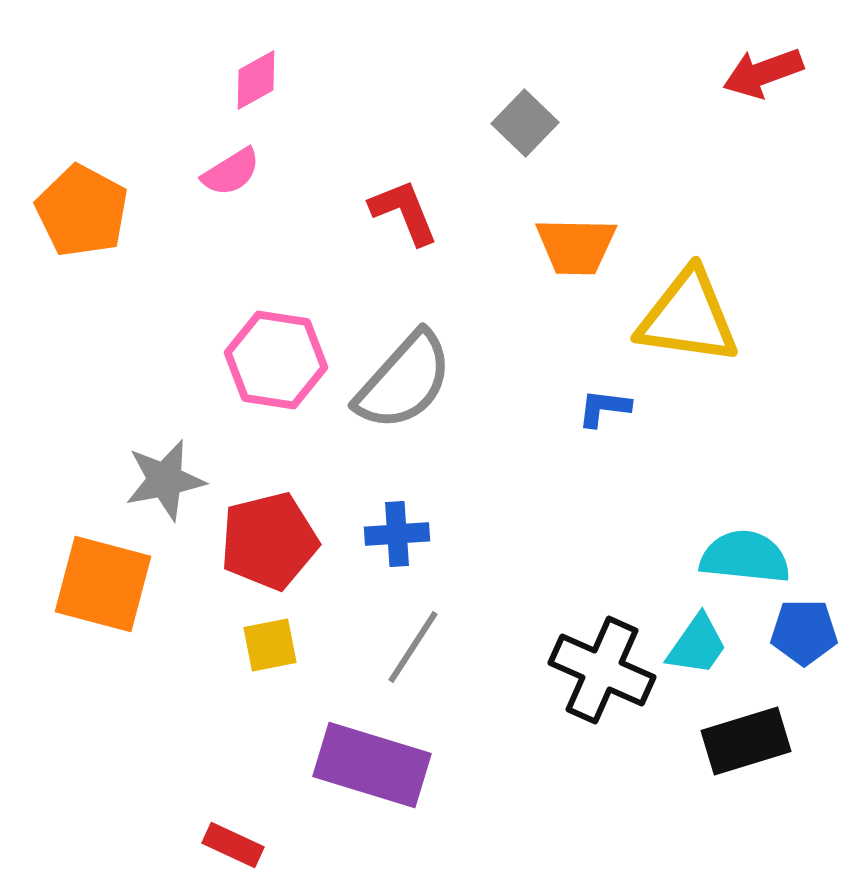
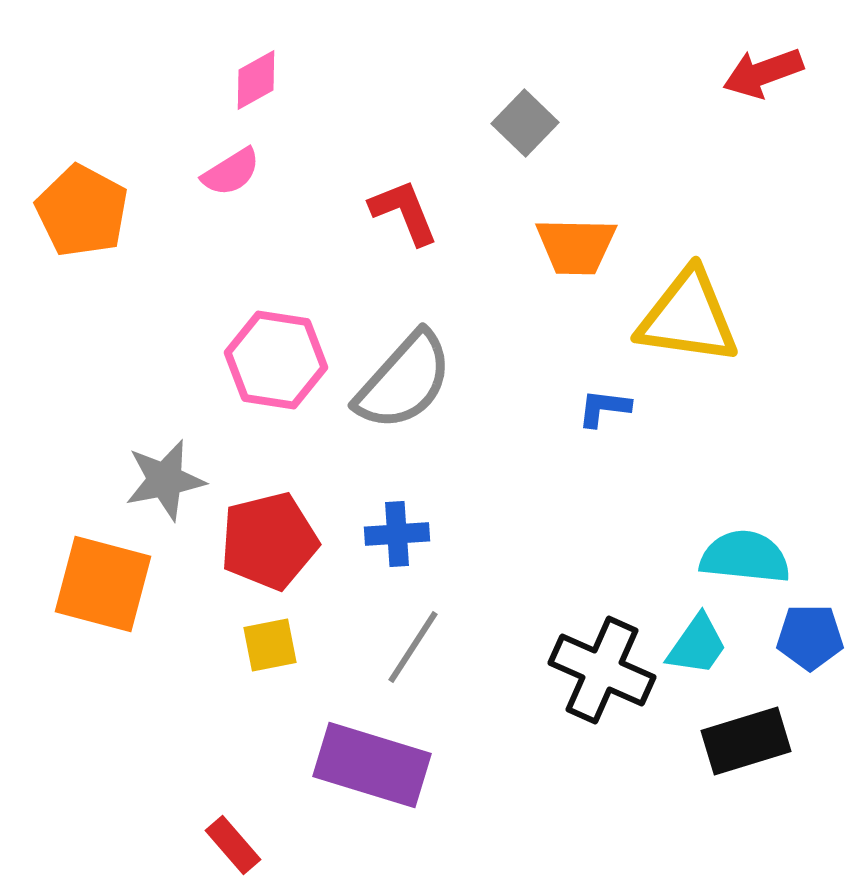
blue pentagon: moved 6 px right, 5 px down
red rectangle: rotated 24 degrees clockwise
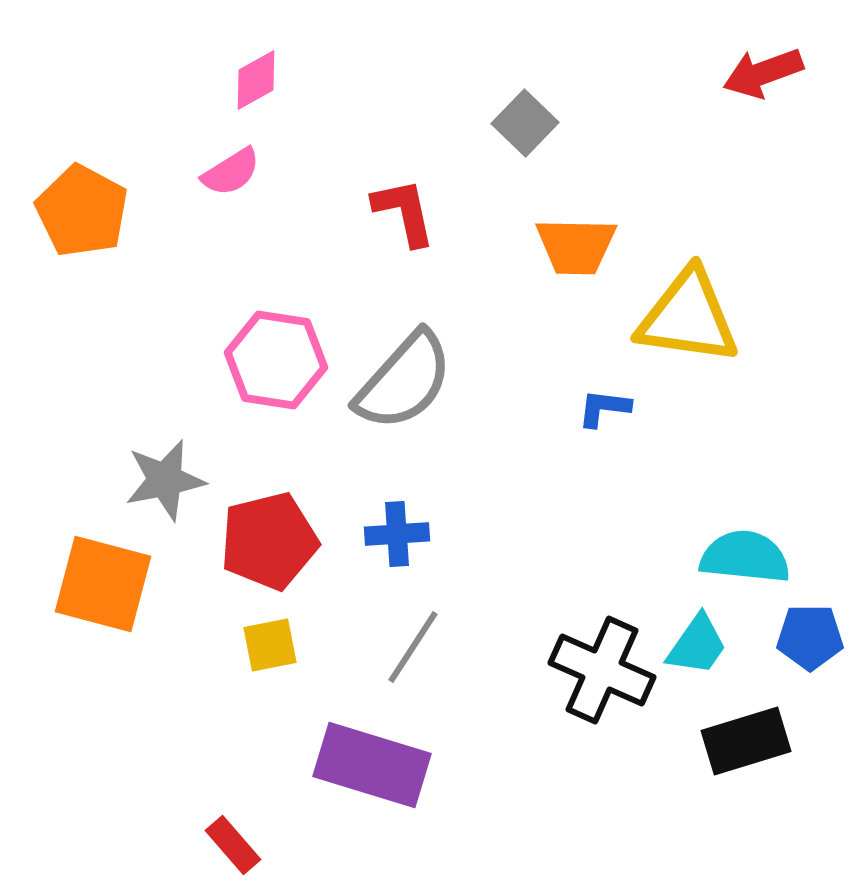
red L-shape: rotated 10 degrees clockwise
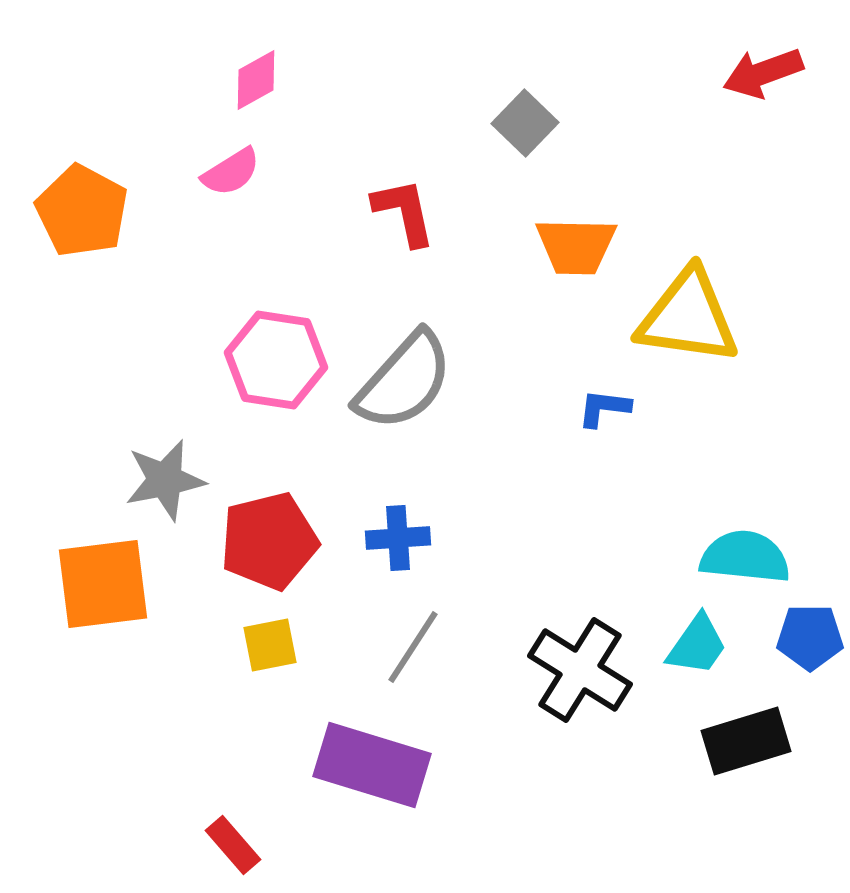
blue cross: moved 1 px right, 4 px down
orange square: rotated 22 degrees counterclockwise
black cross: moved 22 px left; rotated 8 degrees clockwise
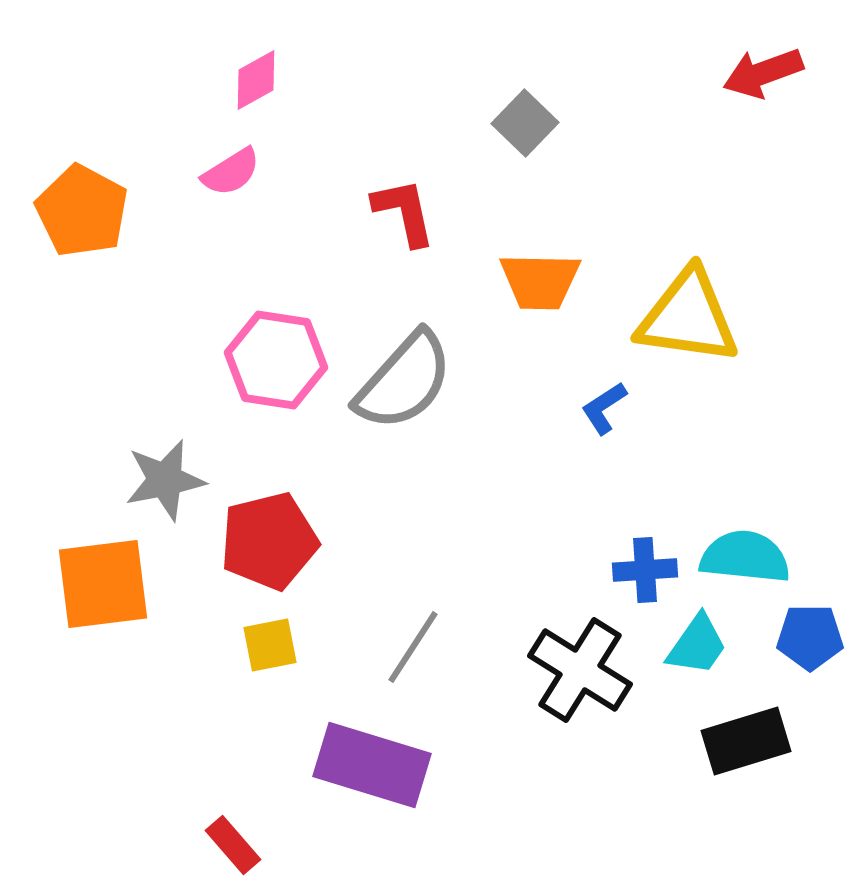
orange trapezoid: moved 36 px left, 35 px down
blue L-shape: rotated 40 degrees counterclockwise
blue cross: moved 247 px right, 32 px down
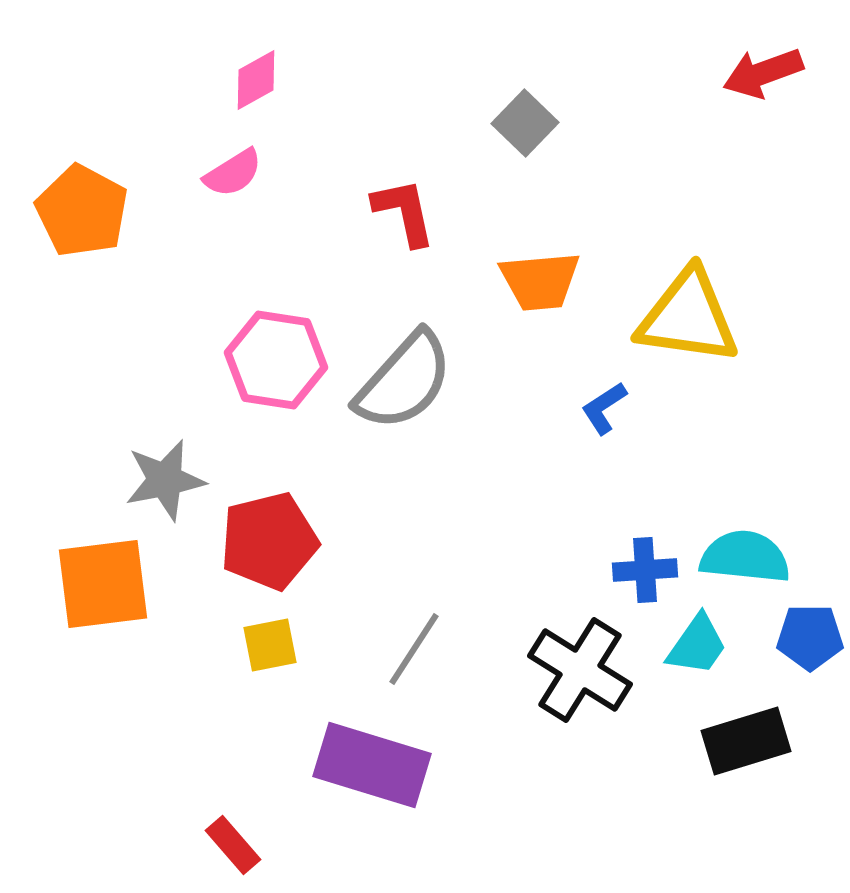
pink semicircle: moved 2 px right, 1 px down
orange trapezoid: rotated 6 degrees counterclockwise
gray line: moved 1 px right, 2 px down
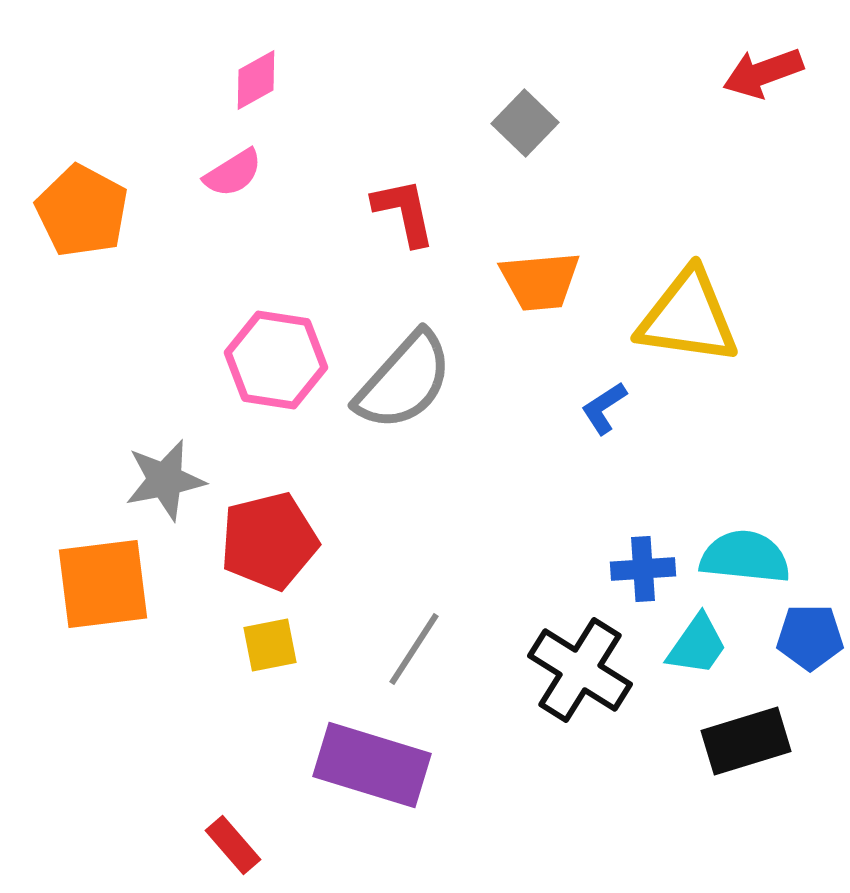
blue cross: moved 2 px left, 1 px up
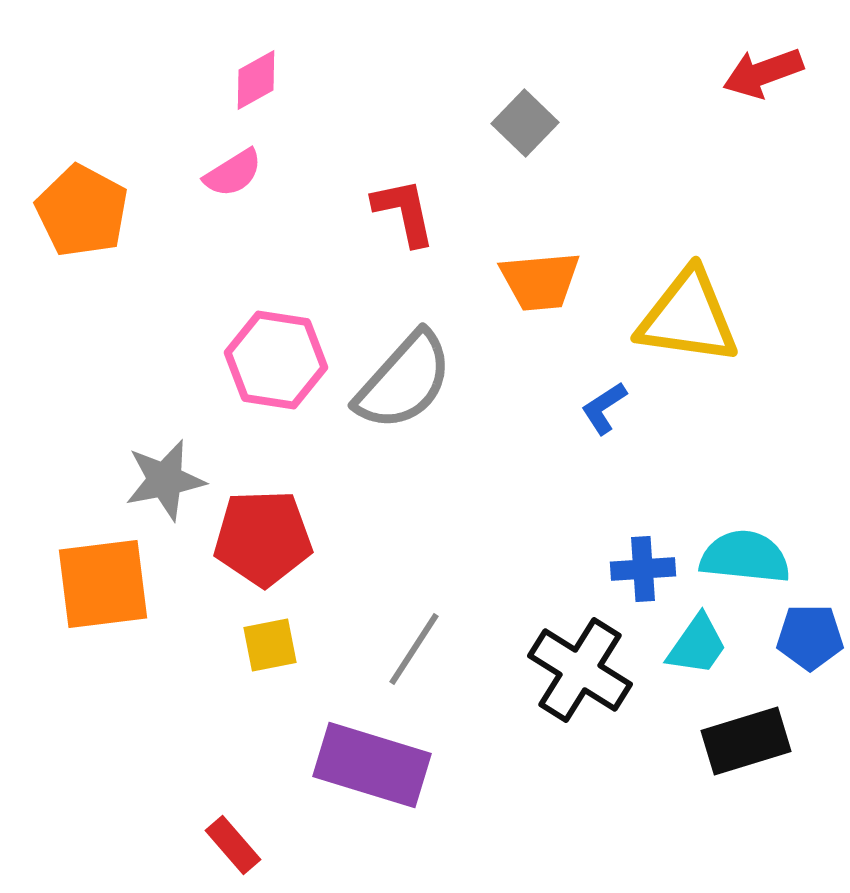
red pentagon: moved 6 px left, 3 px up; rotated 12 degrees clockwise
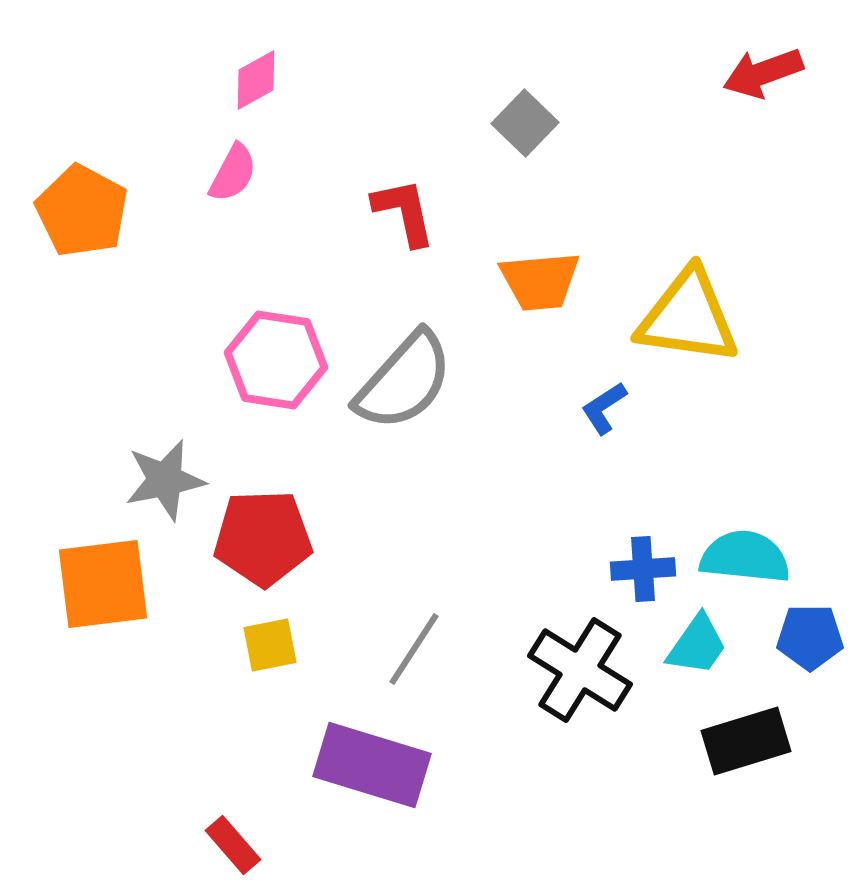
pink semicircle: rotated 30 degrees counterclockwise
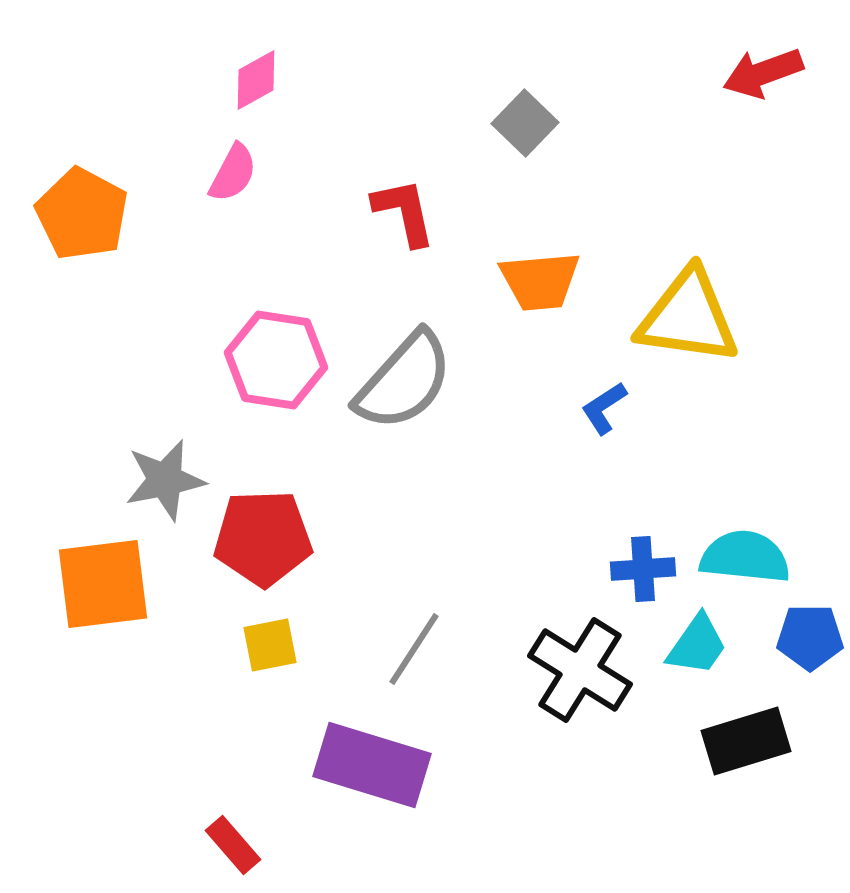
orange pentagon: moved 3 px down
